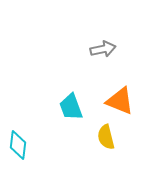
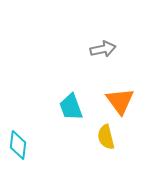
orange triangle: rotated 32 degrees clockwise
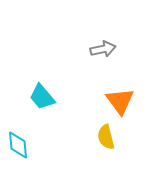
cyan trapezoid: moved 29 px left, 10 px up; rotated 20 degrees counterclockwise
cyan diamond: rotated 12 degrees counterclockwise
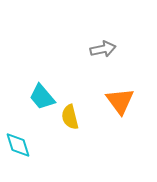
yellow semicircle: moved 36 px left, 20 px up
cyan diamond: rotated 12 degrees counterclockwise
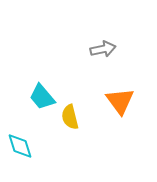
cyan diamond: moved 2 px right, 1 px down
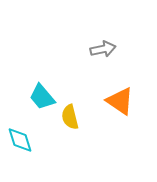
orange triangle: rotated 20 degrees counterclockwise
cyan diamond: moved 6 px up
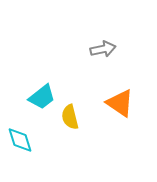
cyan trapezoid: rotated 88 degrees counterclockwise
orange triangle: moved 2 px down
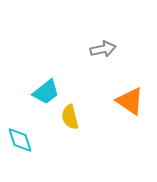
cyan trapezoid: moved 4 px right, 5 px up
orange triangle: moved 10 px right, 2 px up
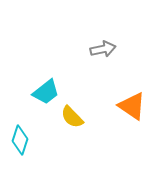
orange triangle: moved 2 px right, 5 px down
yellow semicircle: moved 2 px right; rotated 30 degrees counterclockwise
cyan diamond: rotated 36 degrees clockwise
